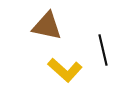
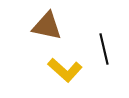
black line: moved 1 px right, 1 px up
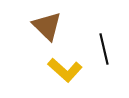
brown triangle: rotated 32 degrees clockwise
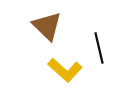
black line: moved 5 px left, 1 px up
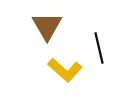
brown triangle: rotated 16 degrees clockwise
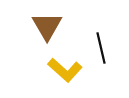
black line: moved 2 px right
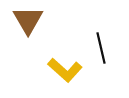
brown triangle: moved 19 px left, 6 px up
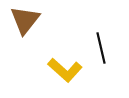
brown triangle: moved 3 px left; rotated 8 degrees clockwise
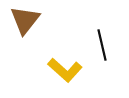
black line: moved 1 px right, 3 px up
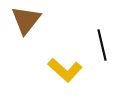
brown triangle: moved 1 px right
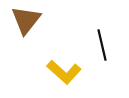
yellow L-shape: moved 1 px left, 2 px down
